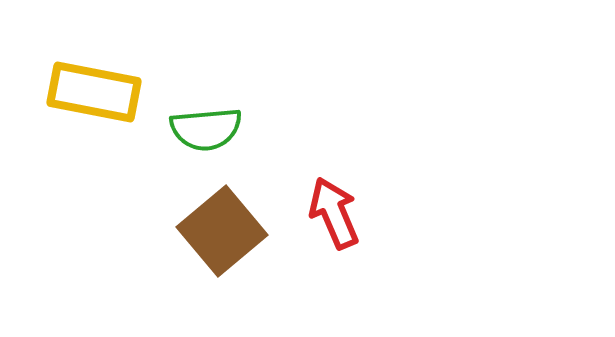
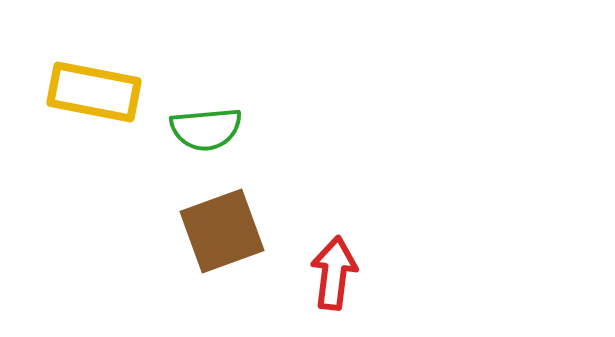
red arrow: moved 60 px down; rotated 30 degrees clockwise
brown square: rotated 20 degrees clockwise
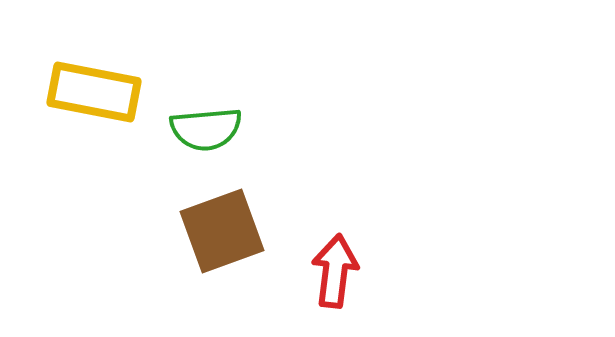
red arrow: moved 1 px right, 2 px up
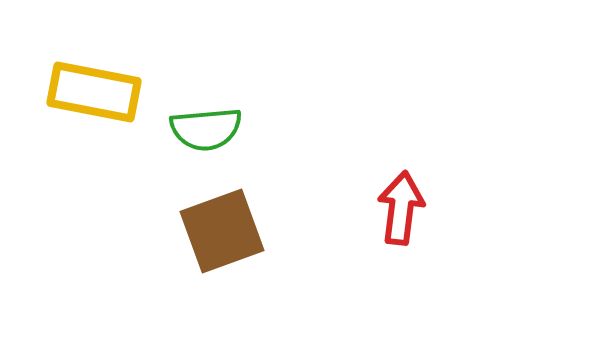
red arrow: moved 66 px right, 63 px up
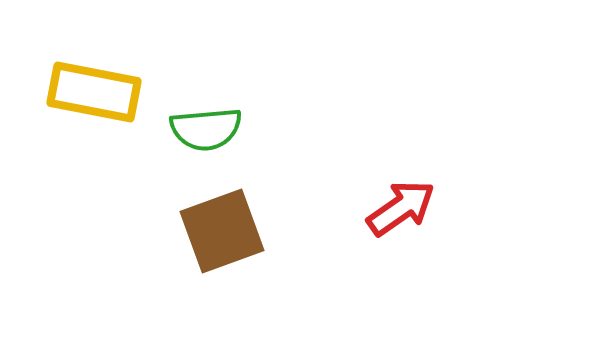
red arrow: rotated 48 degrees clockwise
